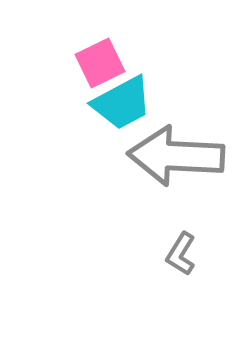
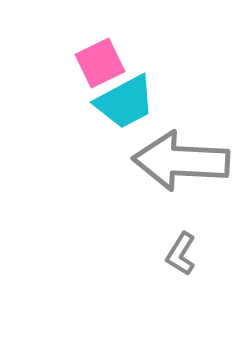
cyan trapezoid: moved 3 px right, 1 px up
gray arrow: moved 5 px right, 5 px down
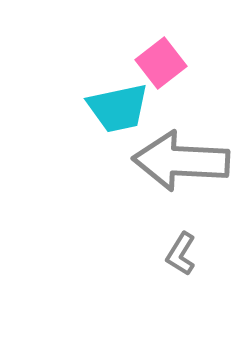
pink square: moved 61 px right; rotated 12 degrees counterclockwise
cyan trapezoid: moved 7 px left, 6 px down; rotated 16 degrees clockwise
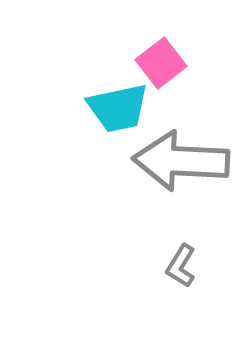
gray L-shape: moved 12 px down
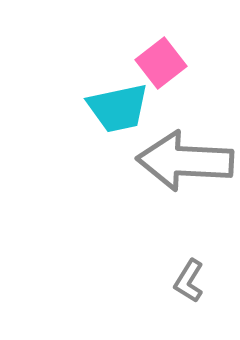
gray arrow: moved 4 px right
gray L-shape: moved 8 px right, 15 px down
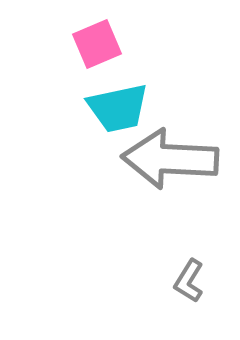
pink square: moved 64 px left, 19 px up; rotated 15 degrees clockwise
gray arrow: moved 15 px left, 2 px up
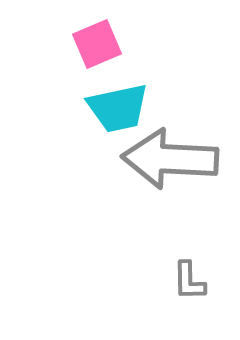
gray L-shape: rotated 33 degrees counterclockwise
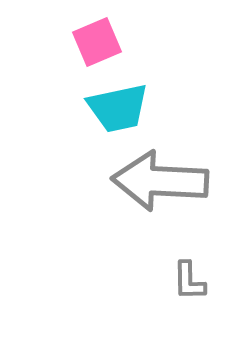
pink square: moved 2 px up
gray arrow: moved 10 px left, 22 px down
